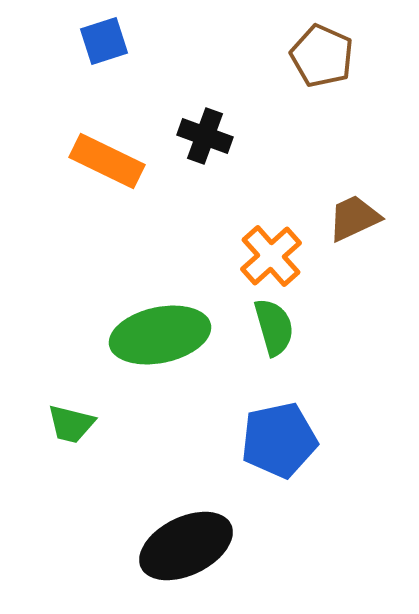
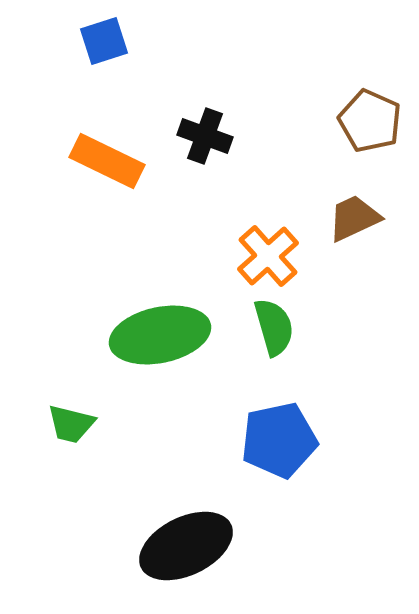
brown pentagon: moved 48 px right, 65 px down
orange cross: moved 3 px left
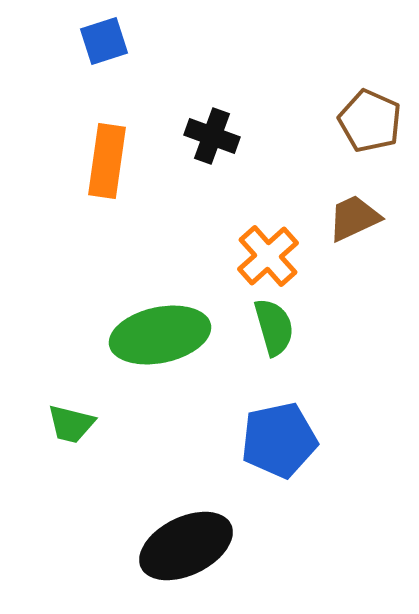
black cross: moved 7 px right
orange rectangle: rotated 72 degrees clockwise
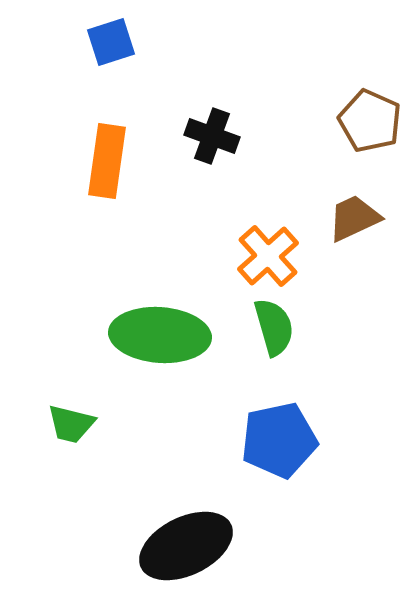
blue square: moved 7 px right, 1 px down
green ellipse: rotated 16 degrees clockwise
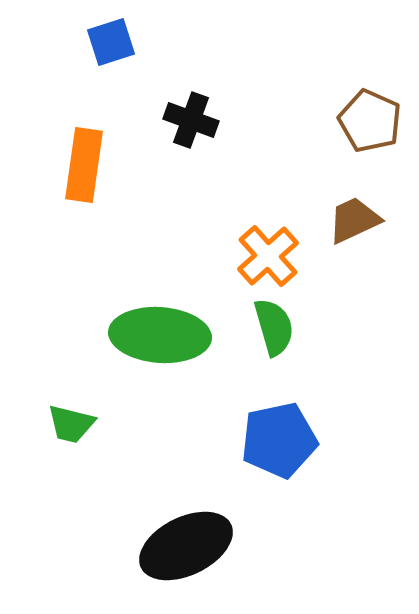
black cross: moved 21 px left, 16 px up
orange rectangle: moved 23 px left, 4 px down
brown trapezoid: moved 2 px down
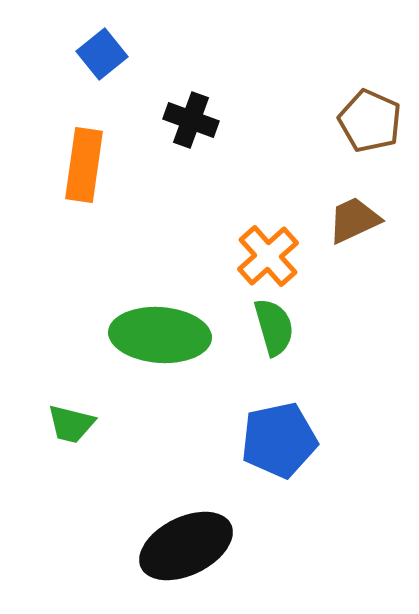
blue square: moved 9 px left, 12 px down; rotated 21 degrees counterclockwise
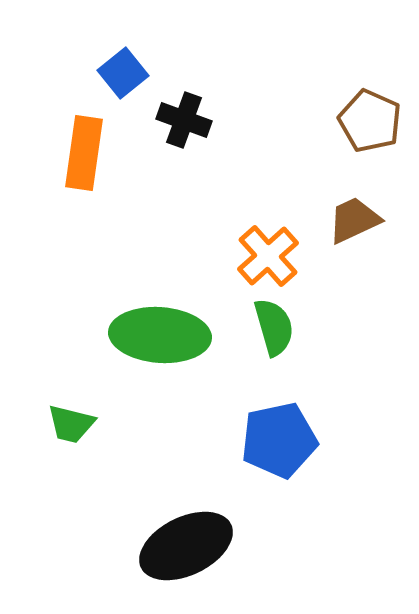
blue square: moved 21 px right, 19 px down
black cross: moved 7 px left
orange rectangle: moved 12 px up
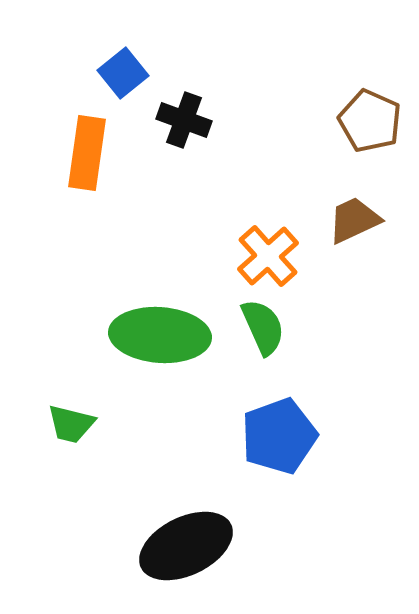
orange rectangle: moved 3 px right
green semicircle: moved 11 px left; rotated 8 degrees counterclockwise
blue pentagon: moved 4 px up; rotated 8 degrees counterclockwise
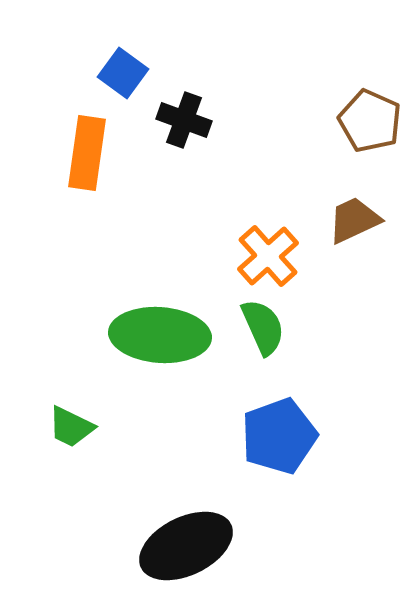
blue square: rotated 15 degrees counterclockwise
green trapezoid: moved 3 px down; rotated 12 degrees clockwise
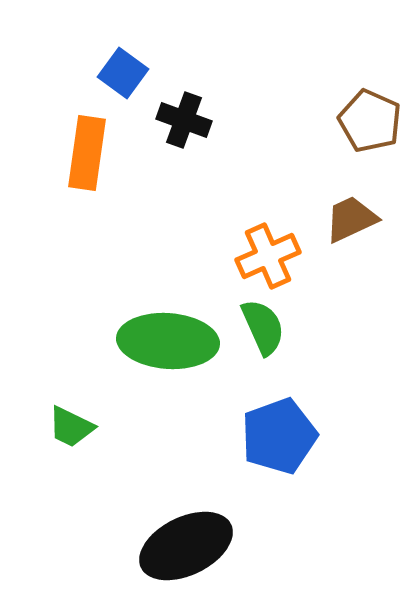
brown trapezoid: moved 3 px left, 1 px up
orange cross: rotated 18 degrees clockwise
green ellipse: moved 8 px right, 6 px down
